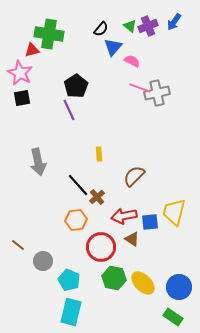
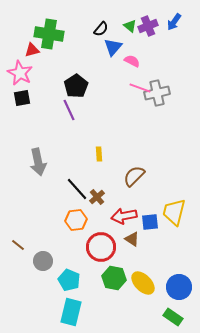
black line: moved 1 px left, 4 px down
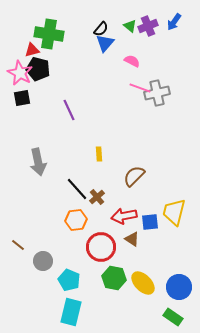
blue triangle: moved 8 px left, 4 px up
black pentagon: moved 38 px left, 17 px up; rotated 25 degrees counterclockwise
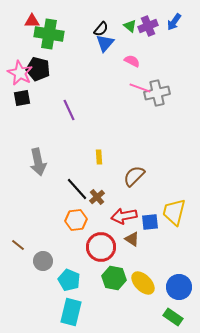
red triangle: moved 29 px up; rotated 14 degrees clockwise
yellow rectangle: moved 3 px down
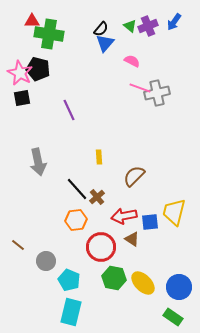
gray circle: moved 3 px right
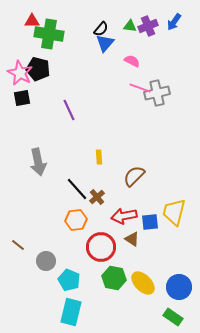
green triangle: rotated 32 degrees counterclockwise
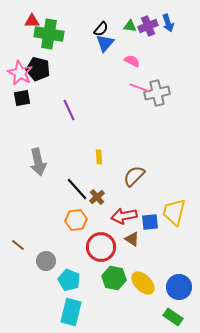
blue arrow: moved 6 px left, 1 px down; rotated 54 degrees counterclockwise
